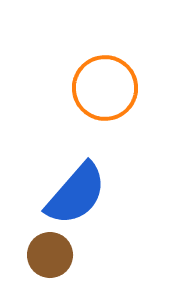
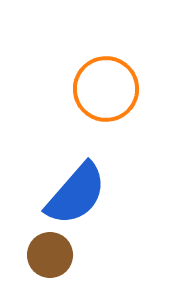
orange circle: moved 1 px right, 1 px down
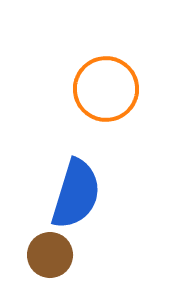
blue semicircle: rotated 24 degrees counterclockwise
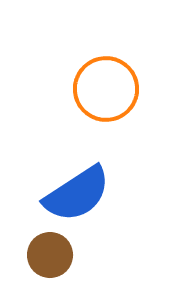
blue semicircle: moved 1 px right; rotated 40 degrees clockwise
